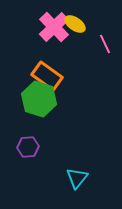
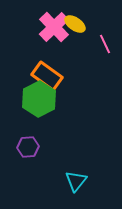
green hexagon: rotated 16 degrees clockwise
cyan triangle: moved 1 px left, 3 px down
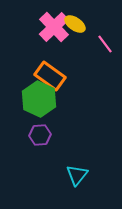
pink line: rotated 12 degrees counterclockwise
orange rectangle: moved 3 px right
green hexagon: rotated 8 degrees counterclockwise
purple hexagon: moved 12 px right, 12 px up
cyan triangle: moved 1 px right, 6 px up
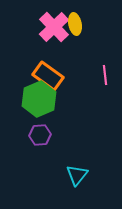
yellow ellipse: rotated 45 degrees clockwise
pink line: moved 31 px down; rotated 30 degrees clockwise
orange rectangle: moved 2 px left
green hexagon: rotated 12 degrees clockwise
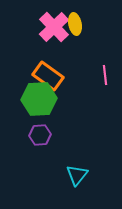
green hexagon: rotated 20 degrees clockwise
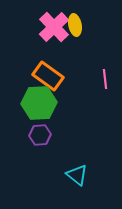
yellow ellipse: moved 1 px down
pink line: moved 4 px down
green hexagon: moved 4 px down
cyan triangle: rotated 30 degrees counterclockwise
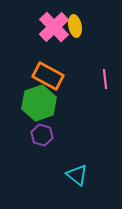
yellow ellipse: moved 1 px down
orange rectangle: rotated 8 degrees counterclockwise
green hexagon: rotated 16 degrees counterclockwise
purple hexagon: moved 2 px right; rotated 20 degrees clockwise
